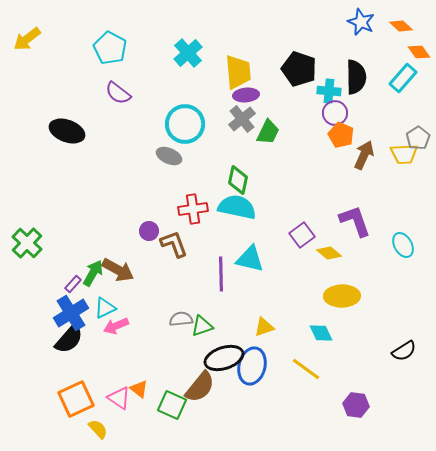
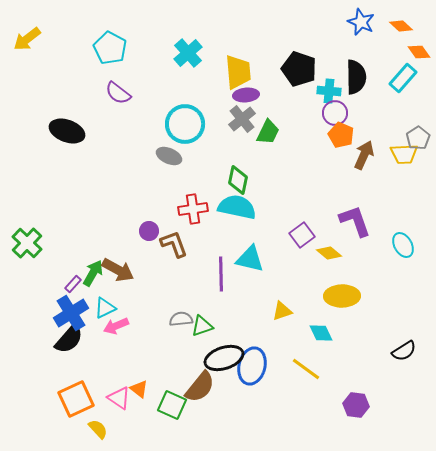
yellow triangle at (264, 327): moved 18 px right, 16 px up
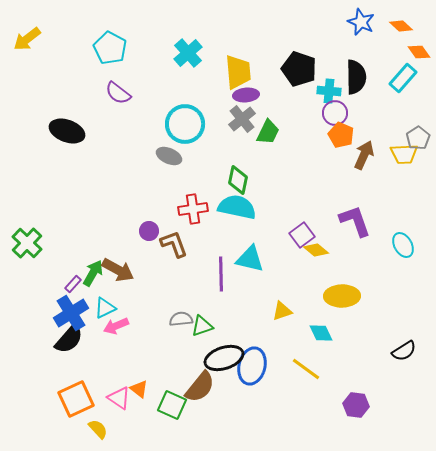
yellow diamond at (329, 253): moved 13 px left, 3 px up
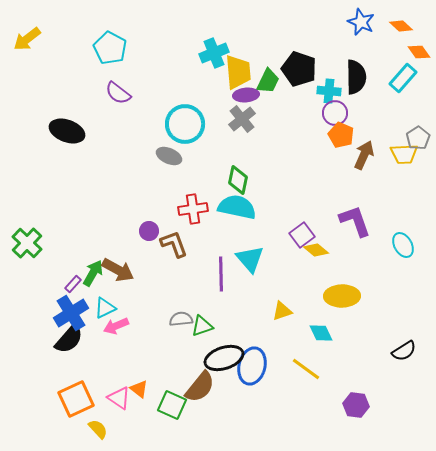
cyan cross at (188, 53): moved 26 px right; rotated 20 degrees clockwise
green trapezoid at (268, 132): moved 51 px up
cyan triangle at (250, 259): rotated 36 degrees clockwise
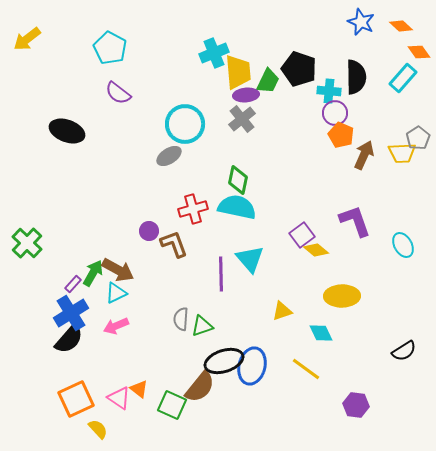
yellow trapezoid at (404, 154): moved 2 px left, 1 px up
gray ellipse at (169, 156): rotated 55 degrees counterclockwise
red cross at (193, 209): rotated 8 degrees counterclockwise
cyan triangle at (105, 308): moved 11 px right, 15 px up
gray semicircle at (181, 319): rotated 80 degrees counterclockwise
black ellipse at (224, 358): moved 3 px down
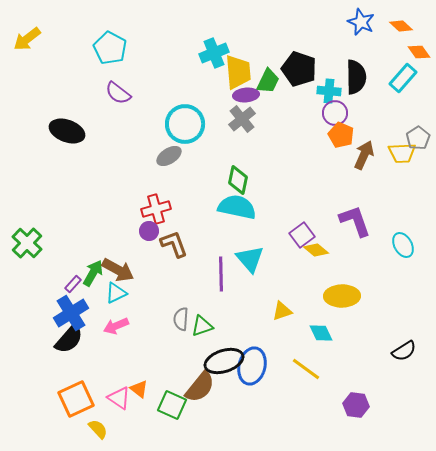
red cross at (193, 209): moved 37 px left
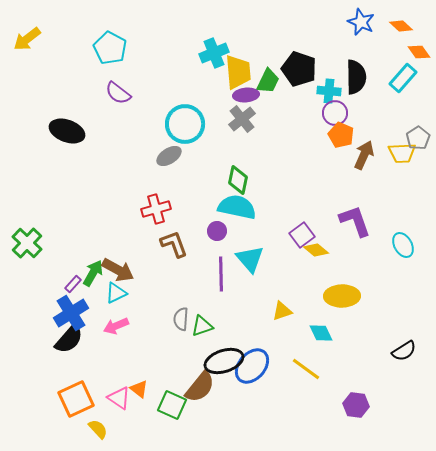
purple circle at (149, 231): moved 68 px right
blue ellipse at (252, 366): rotated 27 degrees clockwise
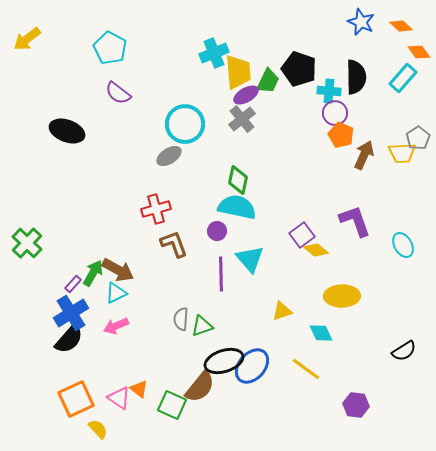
purple ellipse at (246, 95): rotated 25 degrees counterclockwise
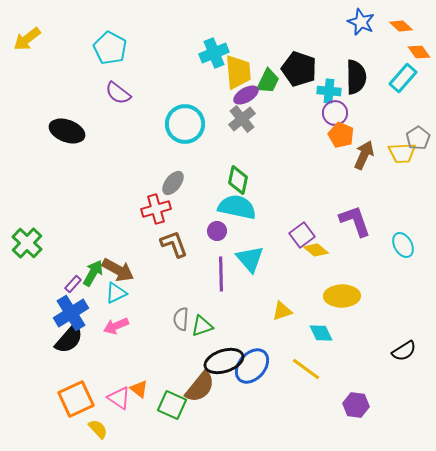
gray ellipse at (169, 156): moved 4 px right, 27 px down; rotated 20 degrees counterclockwise
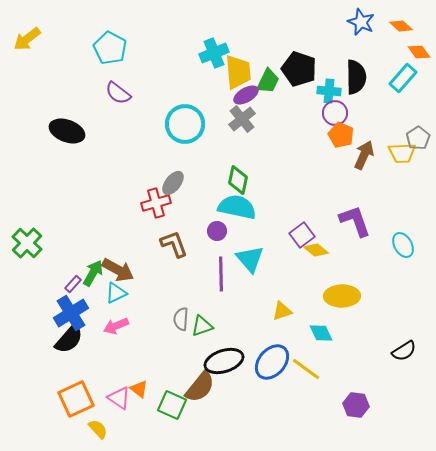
red cross at (156, 209): moved 6 px up
blue ellipse at (252, 366): moved 20 px right, 4 px up
